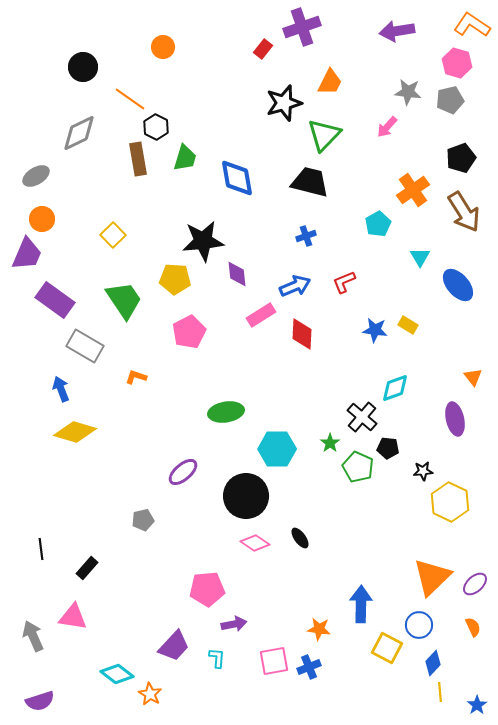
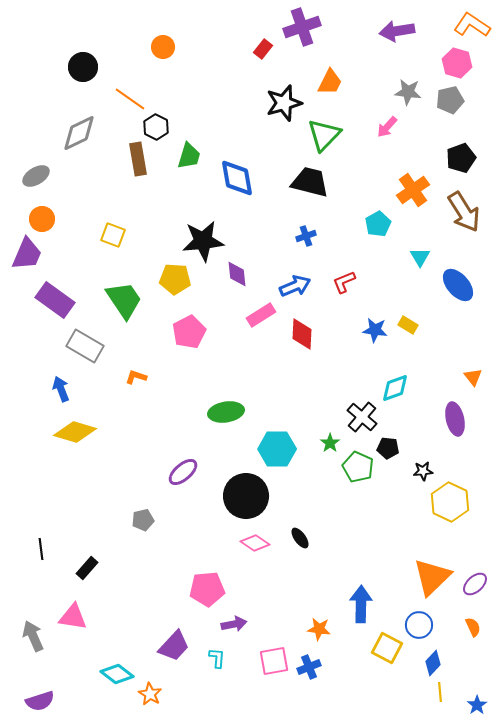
green trapezoid at (185, 158): moved 4 px right, 2 px up
yellow square at (113, 235): rotated 25 degrees counterclockwise
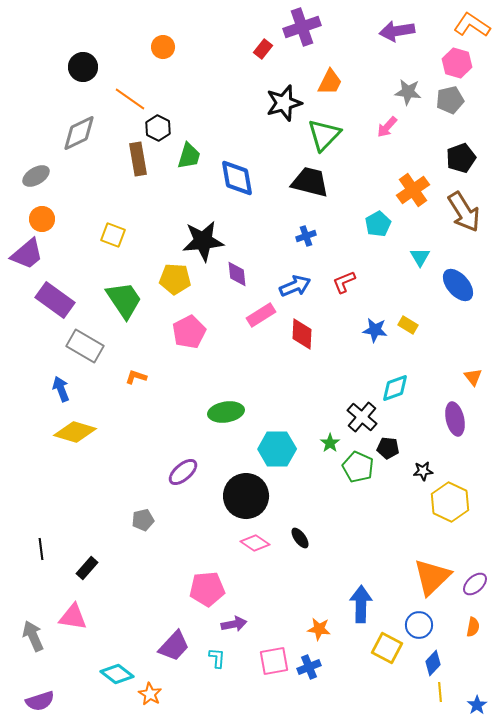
black hexagon at (156, 127): moved 2 px right, 1 px down
purple trapezoid at (27, 254): rotated 27 degrees clockwise
orange semicircle at (473, 627): rotated 36 degrees clockwise
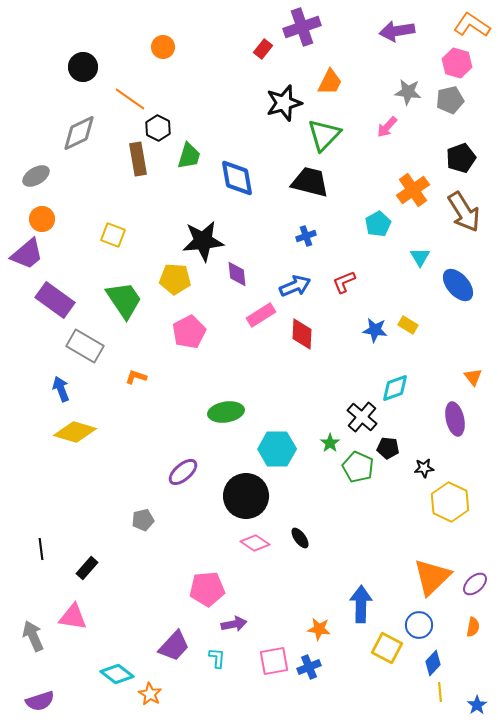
black star at (423, 471): moved 1 px right, 3 px up
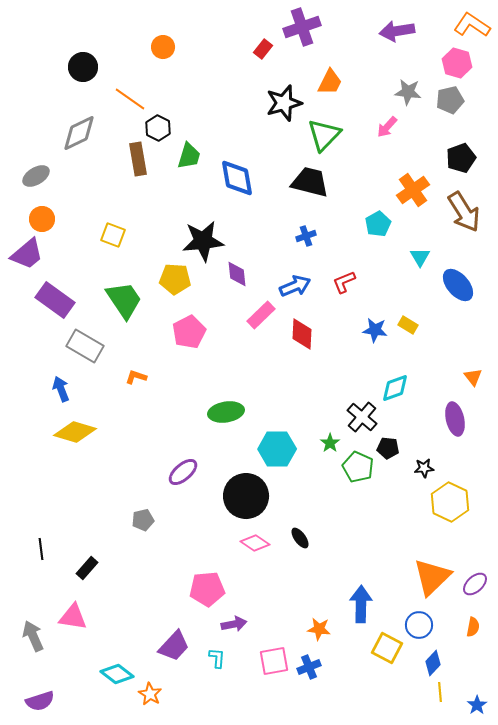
pink rectangle at (261, 315): rotated 12 degrees counterclockwise
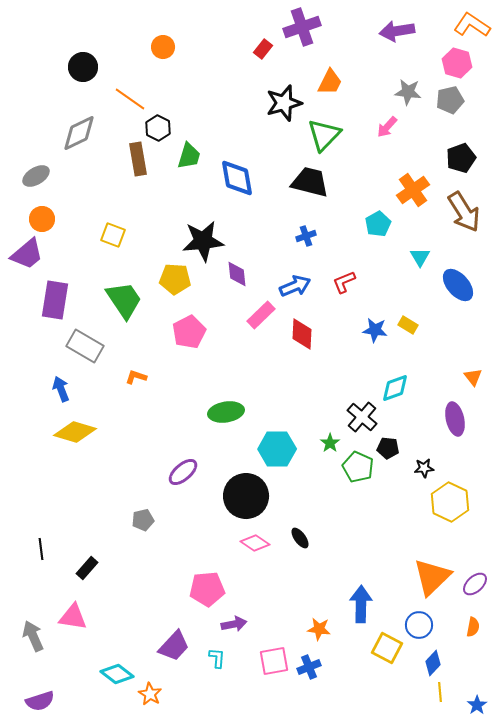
purple rectangle at (55, 300): rotated 63 degrees clockwise
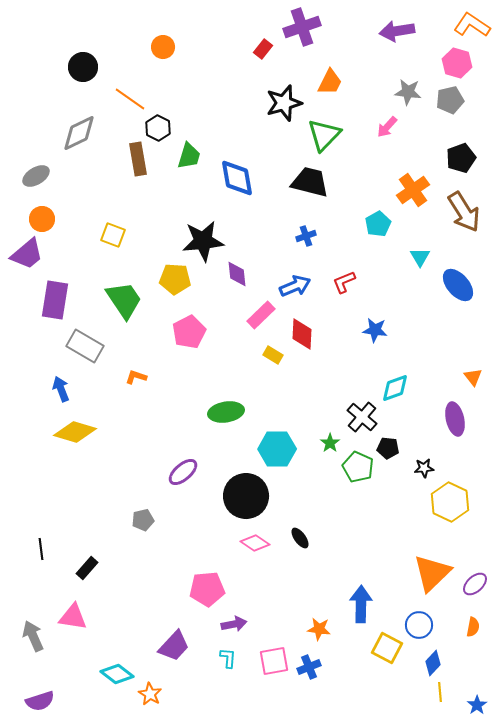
yellow rectangle at (408, 325): moved 135 px left, 30 px down
orange triangle at (432, 577): moved 4 px up
cyan L-shape at (217, 658): moved 11 px right
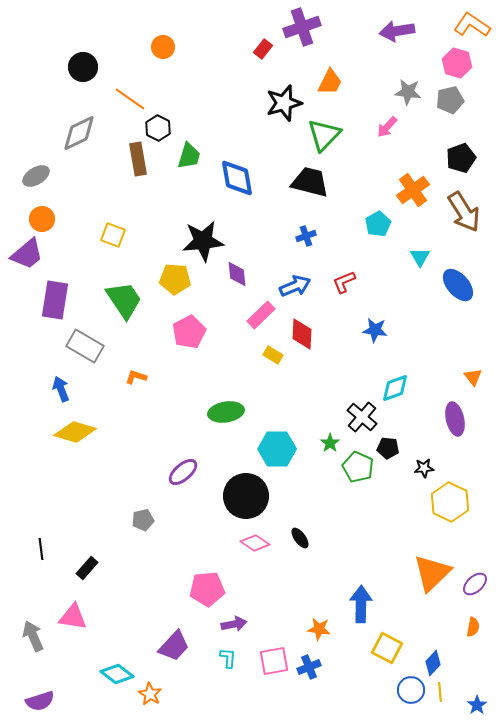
blue circle at (419, 625): moved 8 px left, 65 px down
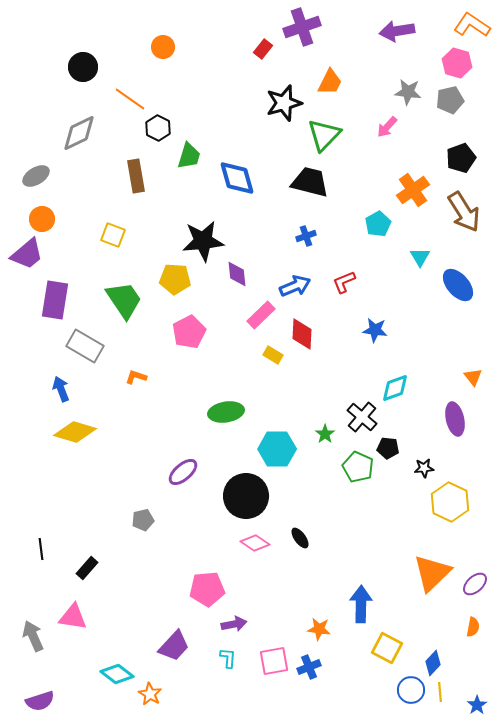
brown rectangle at (138, 159): moved 2 px left, 17 px down
blue diamond at (237, 178): rotated 6 degrees counterclockwise
green star at (330, 443): moved 5 px left, 9 px up
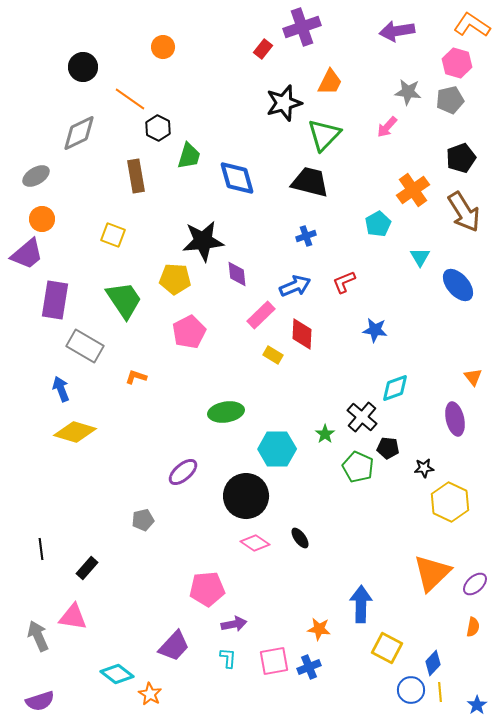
gray arrow at (33, 636): moved 5 px right
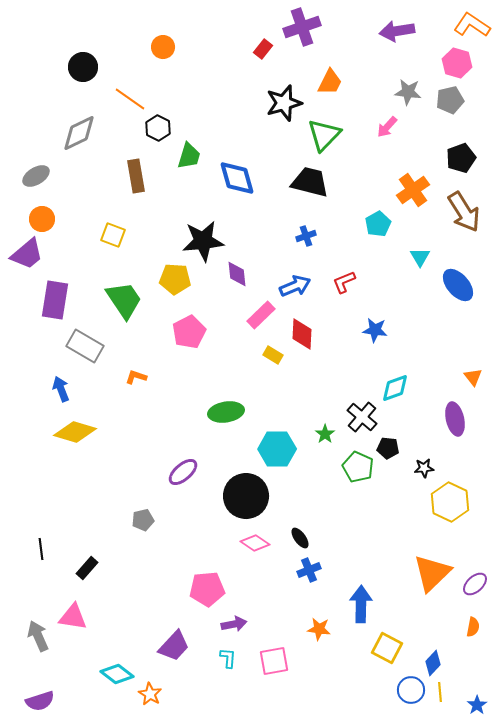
blue cross at (309, 667): moved 97 px up
